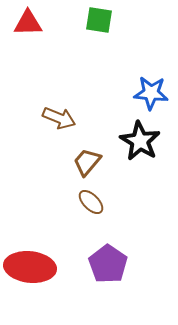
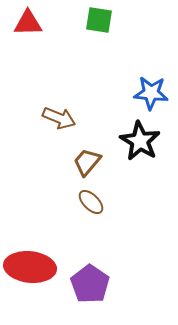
purple pentagon: moved 18 px left, 20 px down
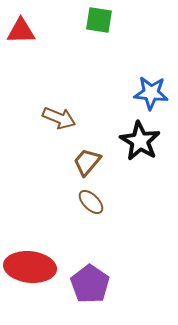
red triangle: moved 7 px left, 8 px down
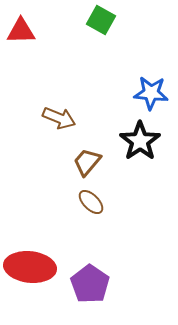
green square: moved 2 px right; rotated 20 degrees clockwise
black star: rotated 6 degrees clockwise
